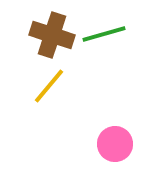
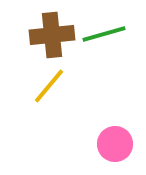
brown cross: rotated 24 degrees counterclockwise
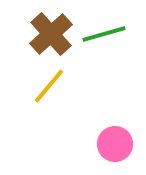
brown cross: moved 1 px left, 1 px up; rotated 36 degrees counterclockwise
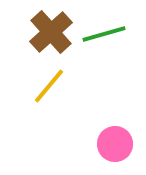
brown cross: moved 2 px up
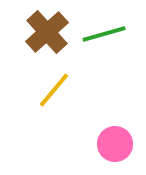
brown cross: moved 4 px left
yellow line: moved 5 px right, 4 px down
